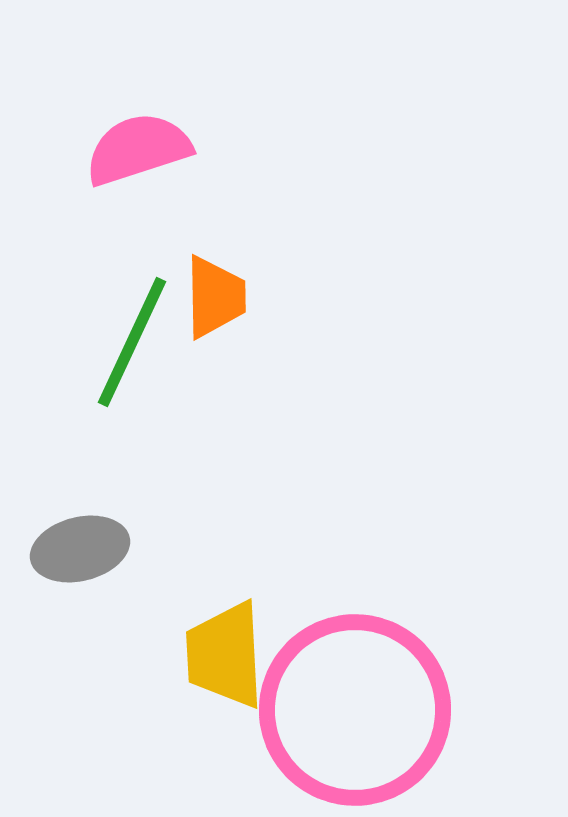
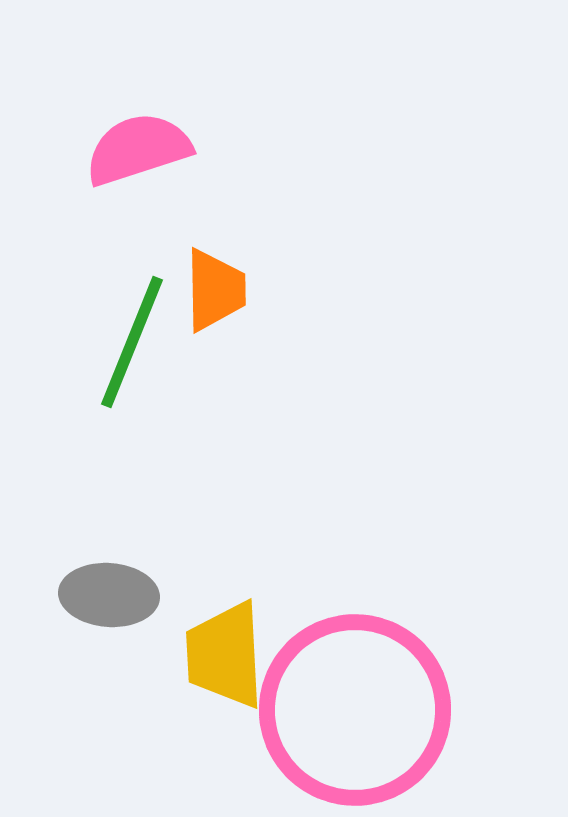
orange trapezoid: moved 7 px up
green line: rotated 3 degrees counterclockwise
gray ellipse: moved 29 px right, 46 px down; rotated 18 degrees clockwise
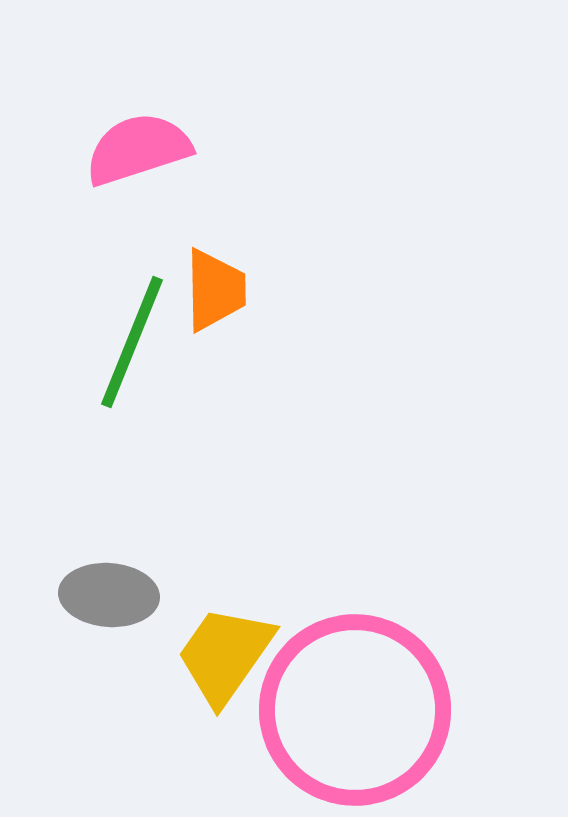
yellow trapezoid: rotated 38 degrees clockwise
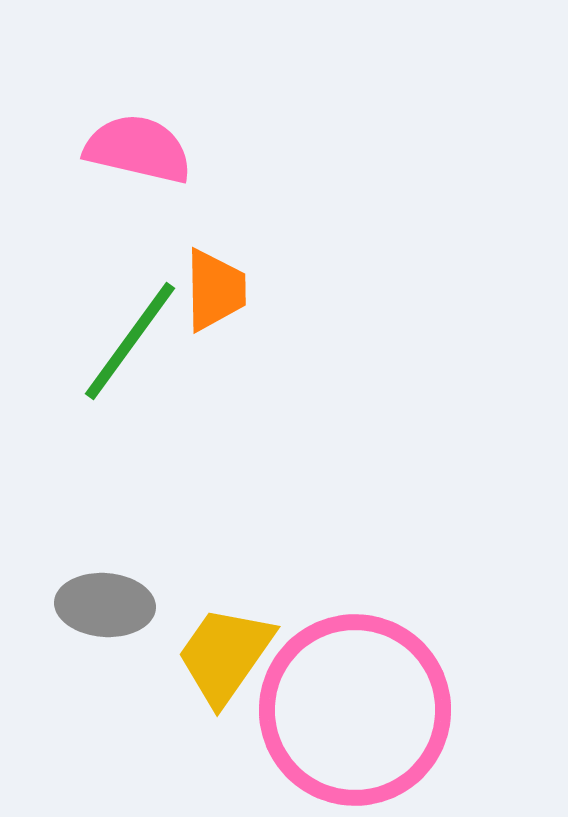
pink semicircle: rotated 31 degrees clockwise
green line: moved 2 px left, 1 px up; rotated 14 degrees clockwise
gray ellipse: moved 4 px left, 10 px down
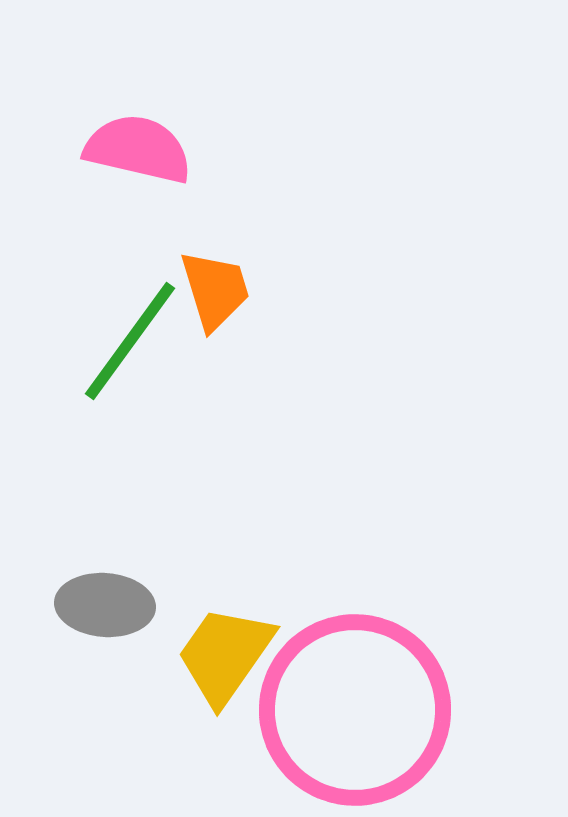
orange trapezoid: rotated 16 degrees counterclockwise
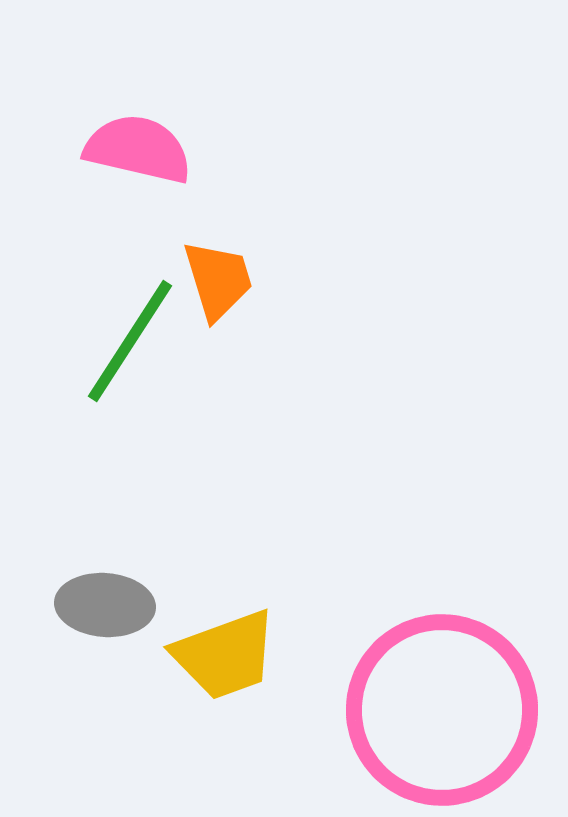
orange trapezoid: moved 3 px right, 10 px up
green line: rotated 3 degrees counterclockwise
yellow trapezoid: rotated 145 degrees counterclockwise
pink circle: moved 87 px right
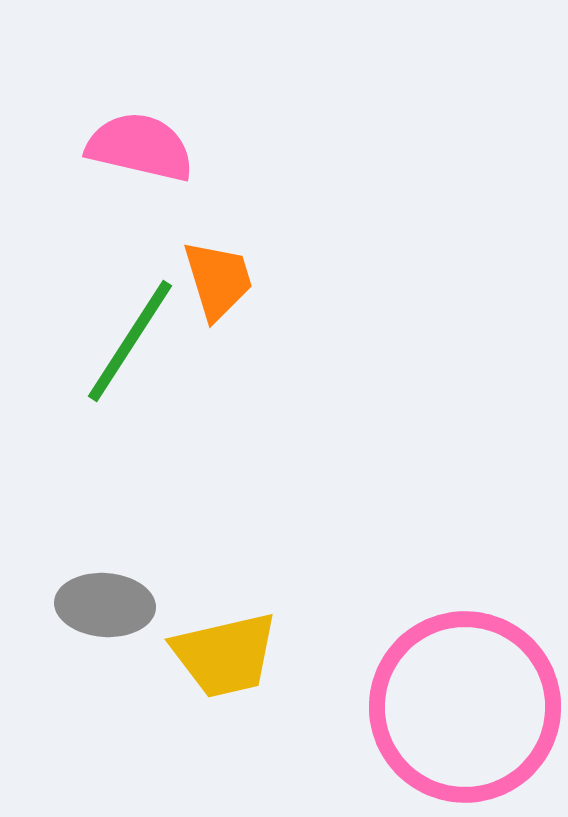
pink semicircle: moved 2 px right, 2 px up
yellow trapezoid: rotated 7 degrees clockwise
pink circle: moved 23 px right, 3 px up
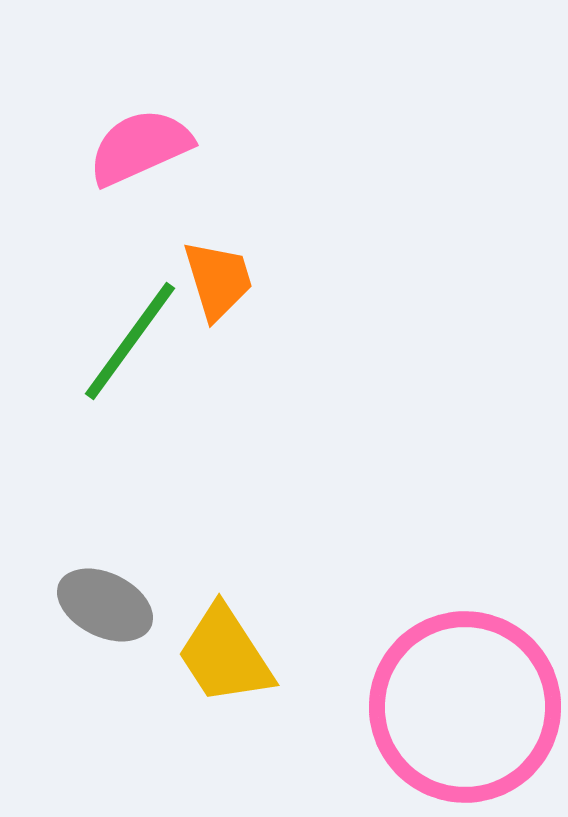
pink semicircle: rotated 37 degrees counterclockwise
green line: rotated 3 degrees clockwise
gray ellipse: rotated 22 degrees clockwise
yellow trapezoid: rotated 70 degrees clockwise
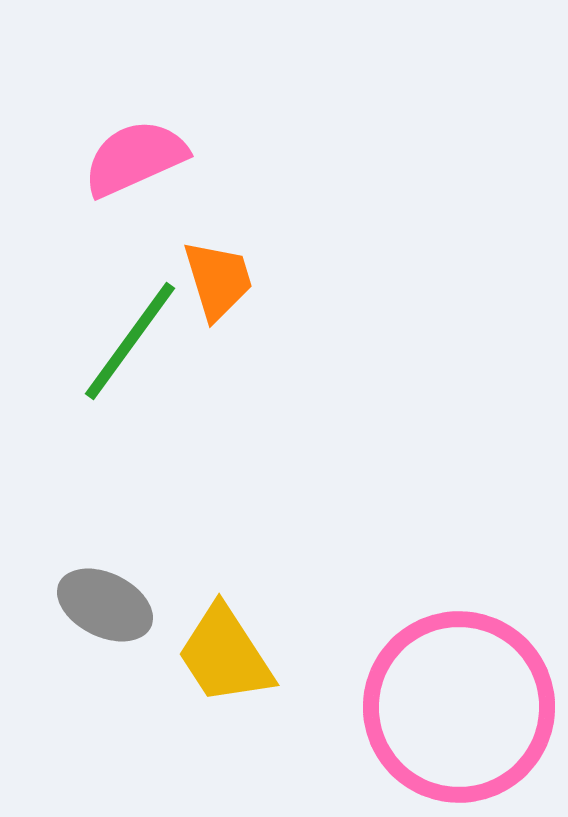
pink semicircle: moved 5 px left, 11 px down
pink circle: moved 6 px left
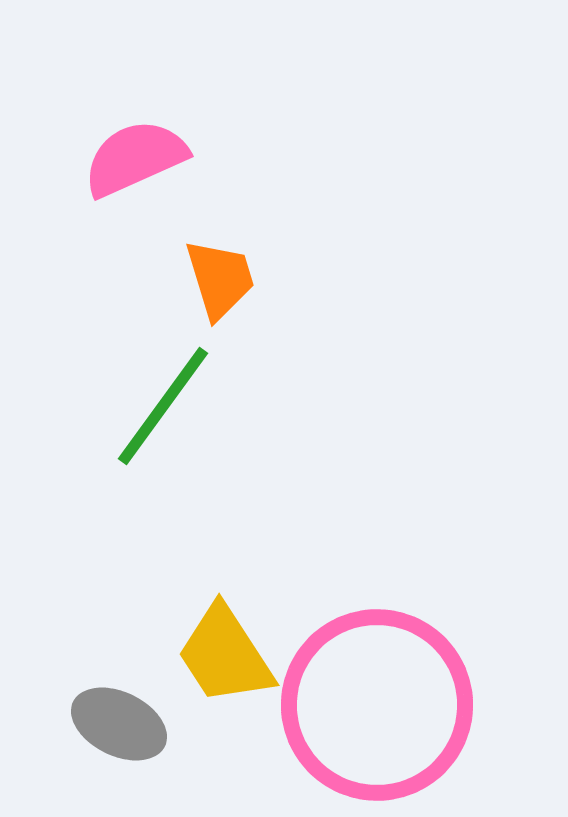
orange trapezoid: moved 2 px right, 1 px up
green line: moved 33 px right, 65 px down
gray ellipse: moved 14 px right, 119 px down
pink circle: moved 82 px left, 2 px up
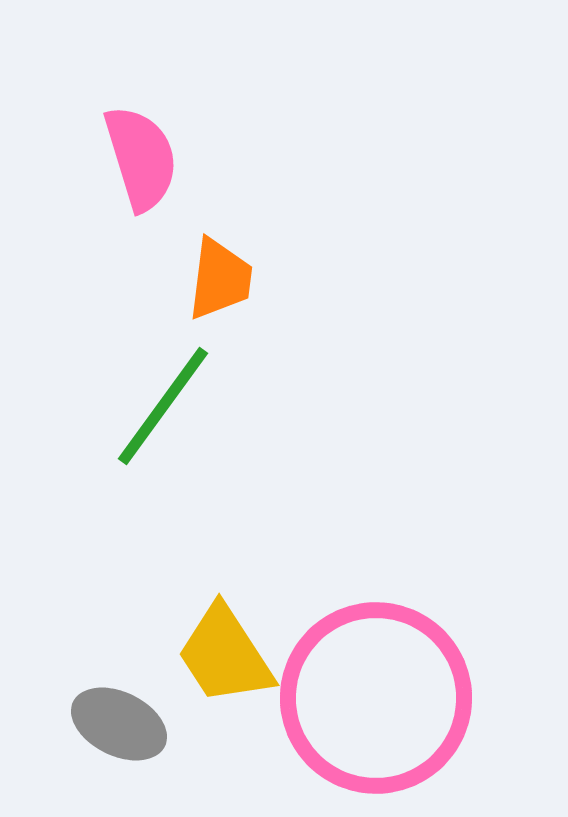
pink semicircle: moved 6 px right; rotated 97 degrees clockwise
orange trapezoid: rotated 24 degrees clockwise
pink circle: moved 1 px left, 7 px up
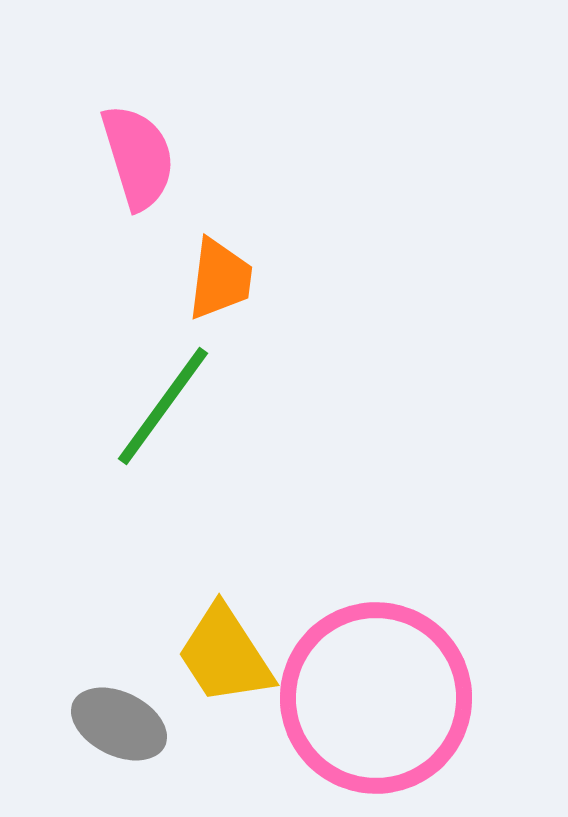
pink semicircle: moved 3 px left, 1 px up
